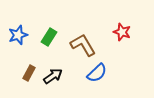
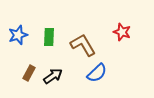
green rectangle: rotated 30 degrees counterclockwise
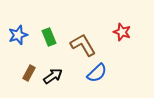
green rectangle: rotated 24 degrees counterclockwise
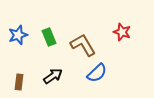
brown rectangle: moved 10 px left, 9 px down; rotated 21 degrees counterclockwise
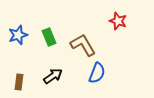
red star: moved 4 px left, 11 px up
blue semicircle: rotated 25 degrees counterclockwise
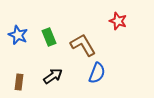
blue star: rotated 30 degrees counterclockwise
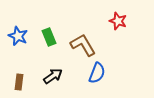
blue star: moved 1 px down
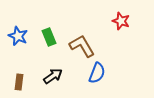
red star: moved 3 px right
brown L-shape: moved 1 px left, 1 px down
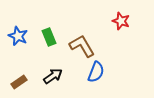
blue semicircle: moved 1 px left, 1 px up
brown rectangle: rotated 49 degrees clockwise
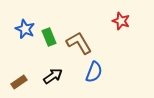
blue star: moved 7 px right, 7 px up
brown L-shape: moved 3 px left, 3 px up
blue semicircle: moved 2 px left
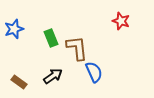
blue star: moved 11 px left; rotated 30 degrees clockwise
green rectangle: moved 2 px right, 1 px down
brown L-shape: moved 2 px left, 5 px down; rotated 24 degrees clockwise
blue semicircle: rotated 45 degrees counterclockwise
brown rectangle: rotated 70 degrees clockwise
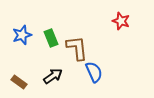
blue star: moved 8 px right, 6 px down
